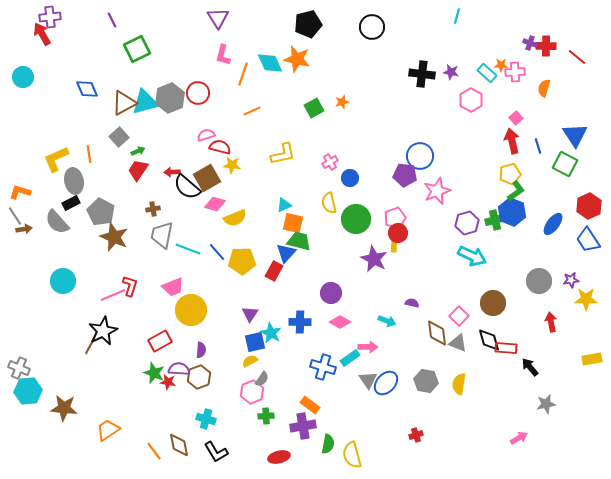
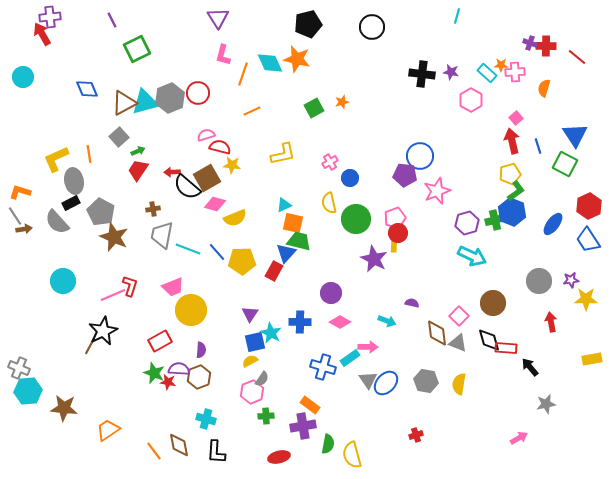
black L-shape at (216, 452): rotated 35 degrees clockwise
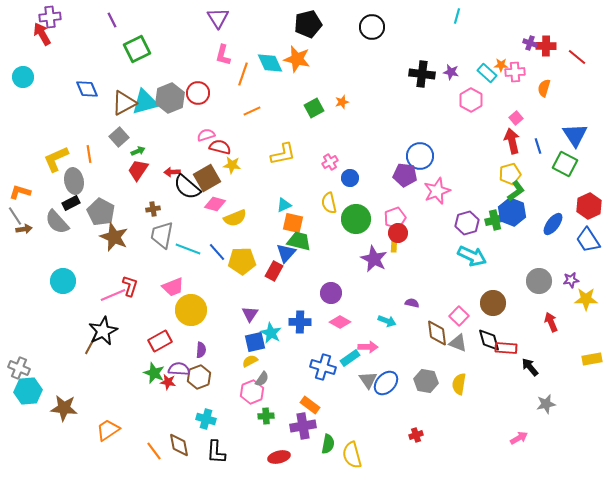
red arrow at (551, 322): rotated 12 degrees counterclockwise
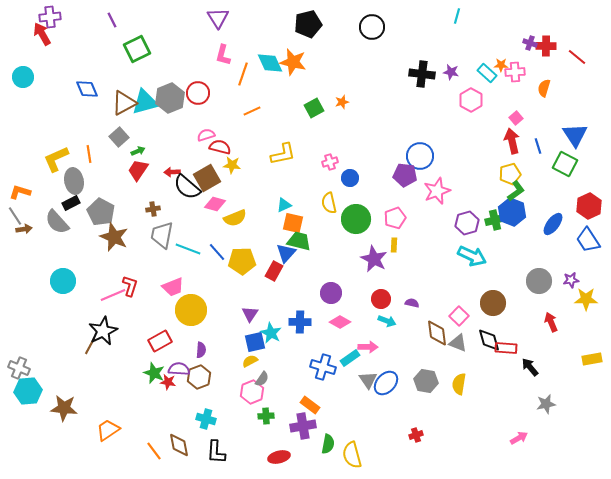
orange star at (297, 59): moved 4 px left, 3 px down
pink cross at (330, 162): rotated 14 degrees clockwise
red circle at (398, 233): moved 17 px left, 66 px down
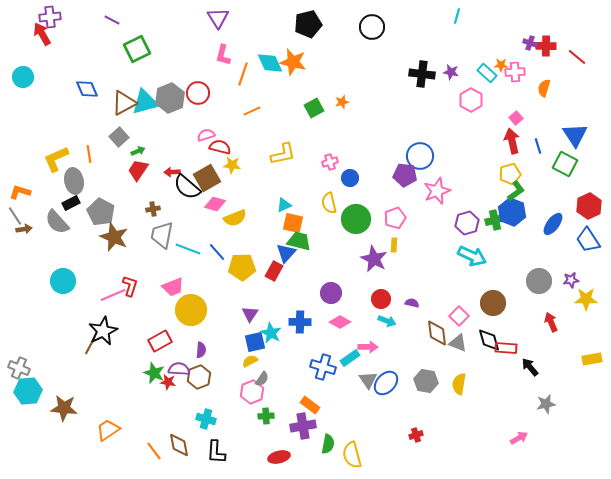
purple line at (112, 20): rotated 35 degrees counterclockwise
yellow pentagon at (242, 261): moved 6 px down
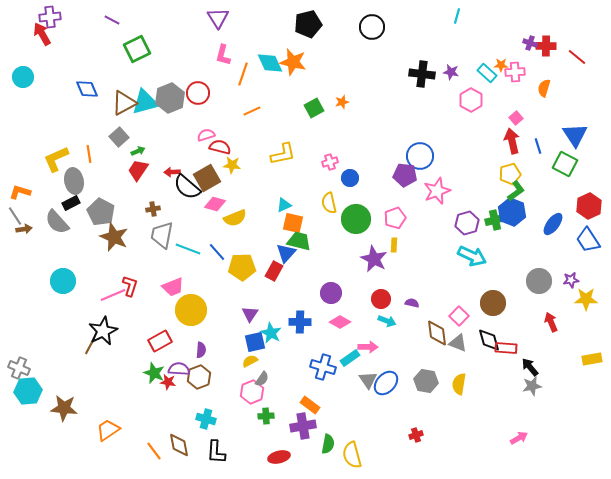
gray star at (546, 404): moved 14 px left, 18 px up
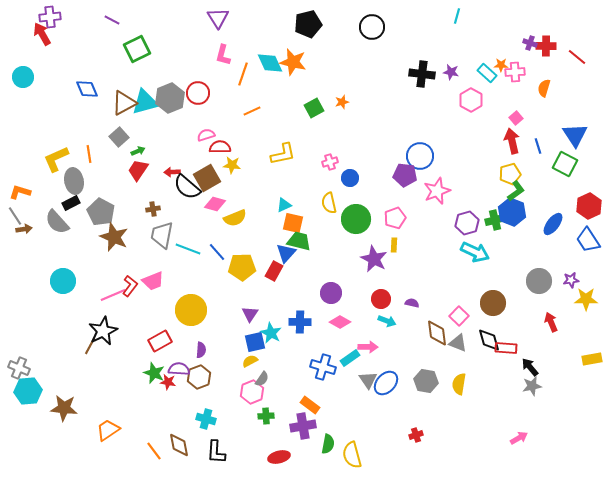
red semicircle at (220, 147): rotated 15 degrees counterclockwise
cyan arrow at (472, 256): moved 3 px right, 4 px up
red L-shape at (130, 286): rotated 20 degrees clockwise
pink trapezoid at (173, 287): moved 20 px left, 6 px up
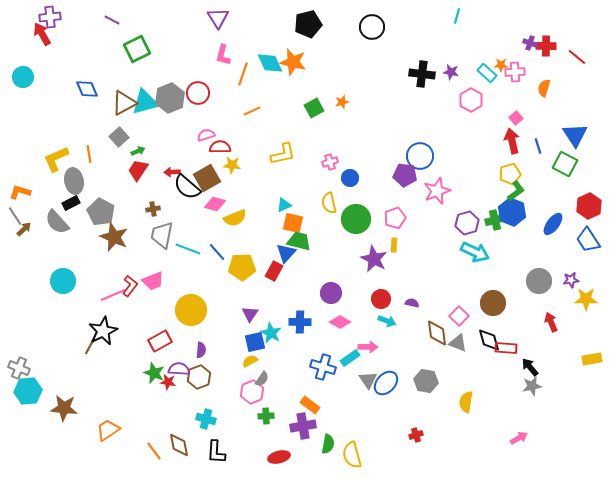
brown arrow at (24, 229): rotated 35 degrees counterclockwise
yellow semicircle at (459, 384): moved 7 px right, 18 px down
